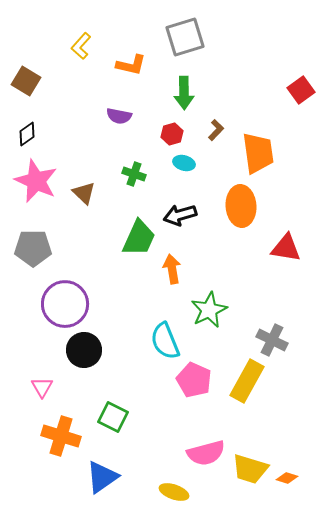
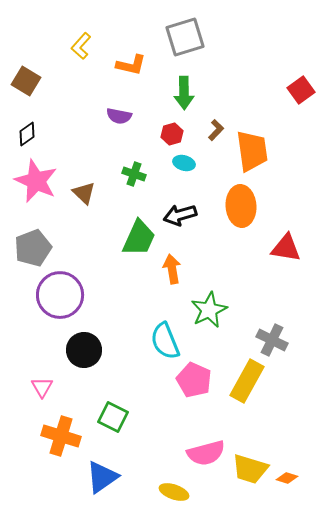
orange trapezoid: moved 6 px left, 2 px up
gray pentagon: rotated 21 degrees counterclockwise
purple circle: moved 5 px left, 9 px up
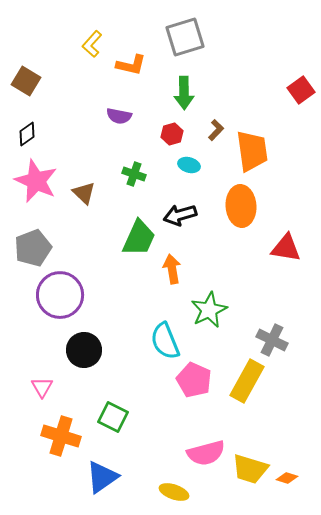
yellow L-shape: moved 11 px right, 2 px up
cyan ellipse: moved 5 px right, 2 px down
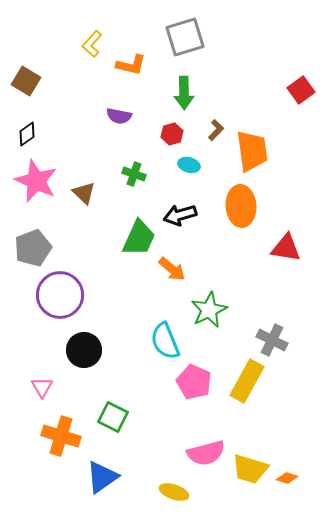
orange arrow: rotated 140 degrees clockwise
pink pentagon: moved 2 px down
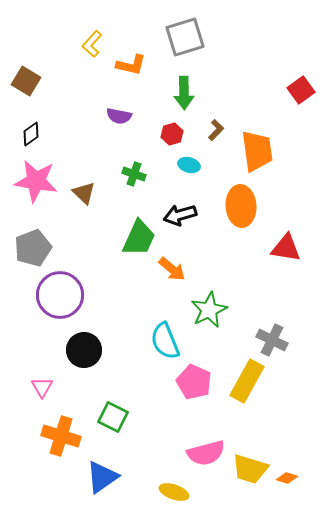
black diamond: moved 4 px right
orange trapezoid: moved 5 px right
pink star: rotated 15 degrees counterclockwise
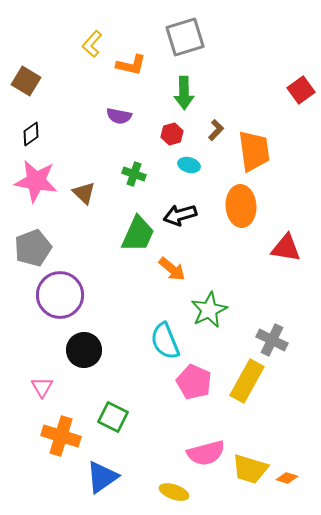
orange trapezoid: moved 3 px left
green trapezoid: moved 1 px left, 4 px up
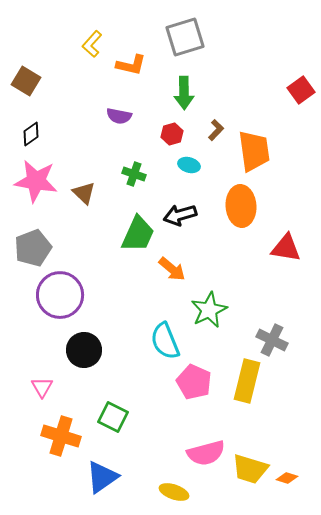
yellow rectangle: rotated 15 degrees counterclockwise
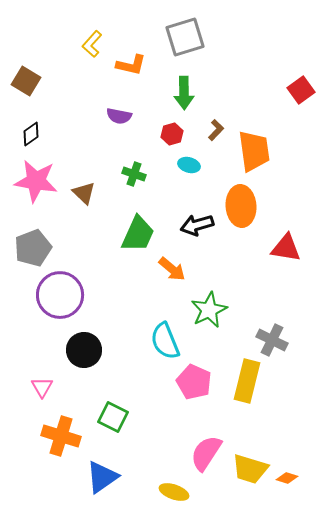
black arrow: moved 17 px right, 10 px down
pink semicircle: rotated 138 degrees clockwise
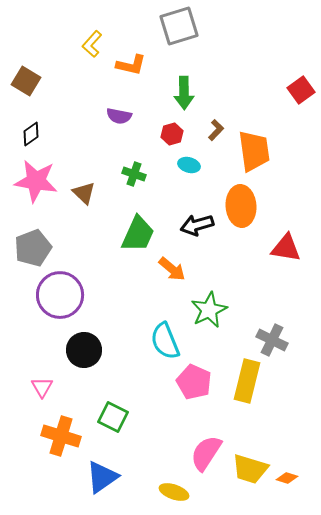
gray square: moved 6 px left, 11 px up
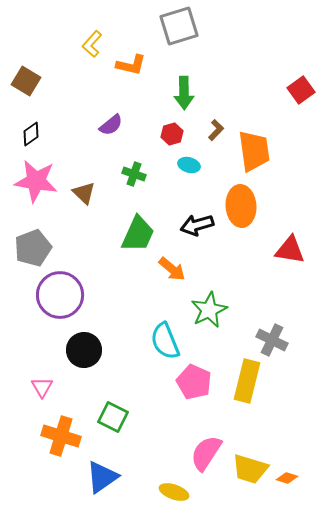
purple semicircle: moved 8 px left, 9 px down; rotated 50 degrees counterclockwise
red triangle: moved 4 px right, 2 px down
